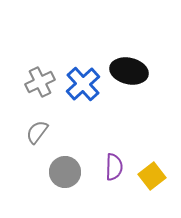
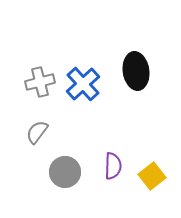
black ellipse: moved 7 px right; rotated 69 degrees clockwise
gray cross: rotated 12 degrees clockwise
purple semicircle: moved 1 px left, 1 px up
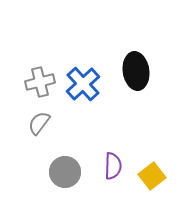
gray semicircle: moved 2 px right, 9 px up
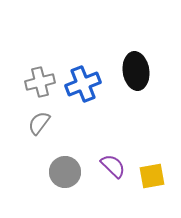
blue cross: rotated 20 degrees clockwise
purple semicircle: rotated 48 degrees counterclockwise
yellow square: rotated 28 degrees clockwise
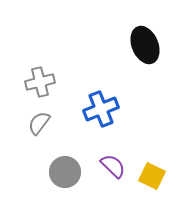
black ellipse: moved 9 px right, 26 px up; rotated 15 degrees counterclockwise
blue cross: moved 18 px right, 25 px down
yellow square: rotated 36 degrees clockwise
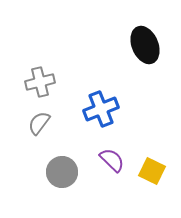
purple semicircle: moved 1 px left, 6 px up
gray circle: moved 3 px left
yellow square: moved 5 px up
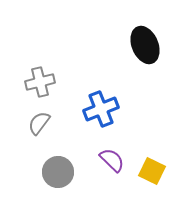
gray circle: moved 4 px left
